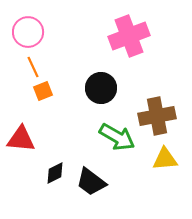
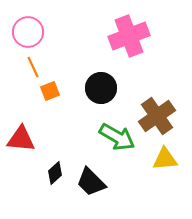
orange square: moved 7 px right
brown cross: rotated 24 degrees counterclockwise
black diamond: rotated 15 degrees counterclockwise
black trapezoid: rotated 8 degrees clockwise
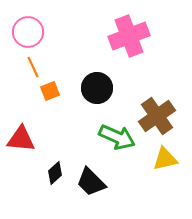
black circle: moved 4 px left
green arrow: rotated 6 degrees counterclockwise
yellow triangle: rotated 8 degrees counterclockwise
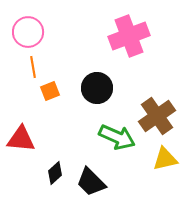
orange line: rotated 15 degrees clockwise
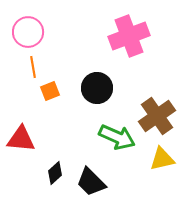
yellow triangle: moved 3 px left
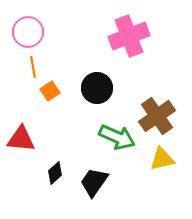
orange square: rotated 12 degrees counterclockwise
black trapezoid: moved 3 px right; rotated 80 degrees clockwise
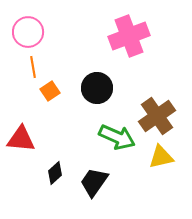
yellow triangle: moved 1 px left, 2 px up
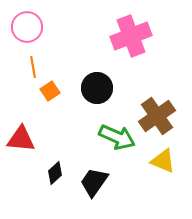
pink circle: moved 1 px left, 5 px up
pink cross: moved 2 px right
yellow triangle: moved 2 px right, 4 px down; rotated 36 degrees clockwise
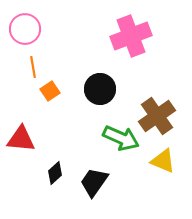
pink circle: moved 2 px left, 2 px down
black circle: moved 3 px right, 1 px down
green arrow: moved 4 px right, 1 px down
